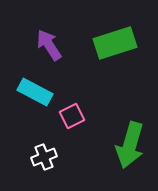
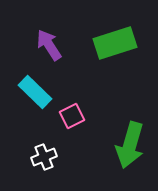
cyan rectangle: rotated 16 degrees clockwise
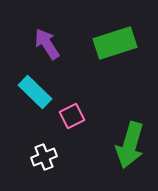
purple arrow: moved 2 px left, 1 px up
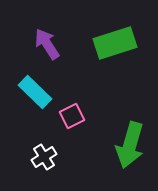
white cross: rotated 10 degrees counterclockwise
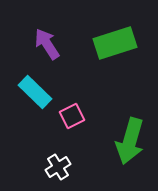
green arrow: moved 4 px up
white cross: moved 14 px right, 10 px down
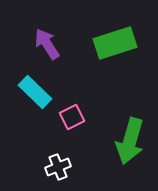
pink square: moved 1 px down
white cross: rotated 10 degrees clockwise
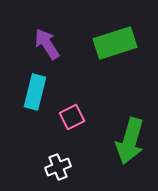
cyan rectangle: rotated 60 degrees clockwise
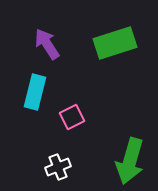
green arrow: moved 20 px down
